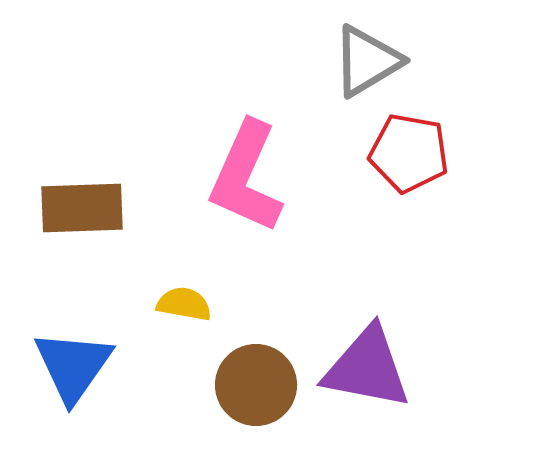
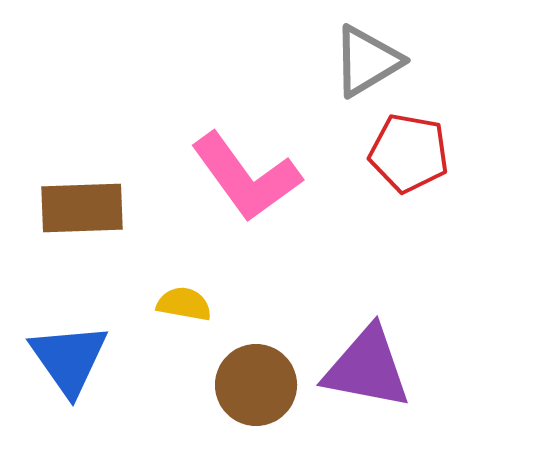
pink L-shape: rotated 60 degrees counterclockwise
blue triangle: moved 4 px left, 7 px up; rotated 10 degrees counterclockwise
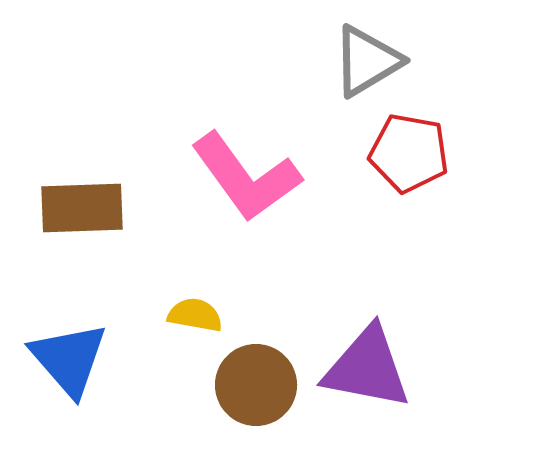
yellow semicircle: moved 11 px right, 11 px down
blue triangle: rotated 6 degrees counterclockwise
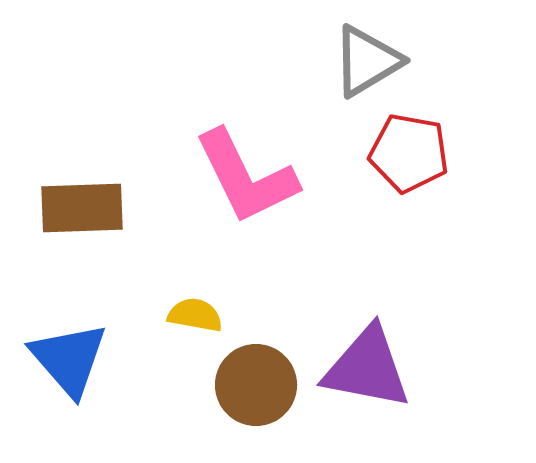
pink L-shape: rotated 10 degrees clockwise
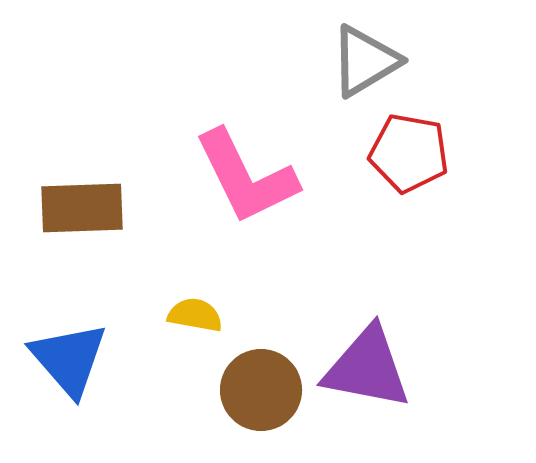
gray triangle: moved 2 px left
brown circle: moved 5 px right, 5 px down
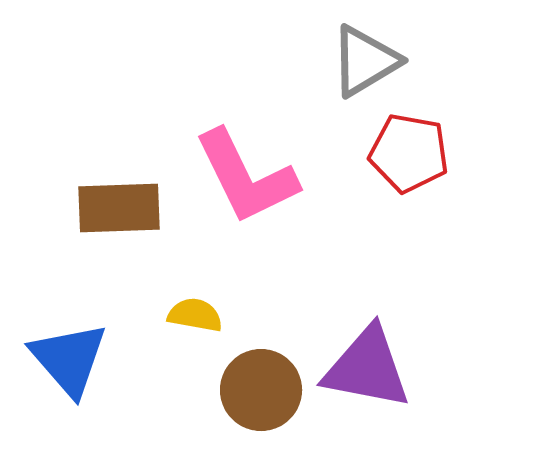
brown rectangle: moved 37 px right
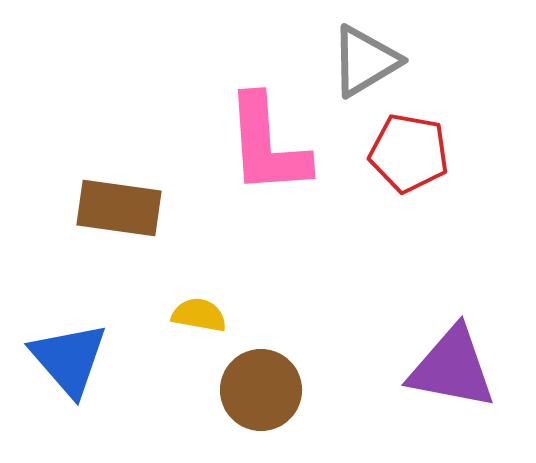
pink L-shape: moved 21 px right, 32 px up; rotated 22 degrees clockwise
brown rectangle: rotated 10 degrees clockwise
yellow semicircle: moved 4 px right
purple triangle: moved 85 px right
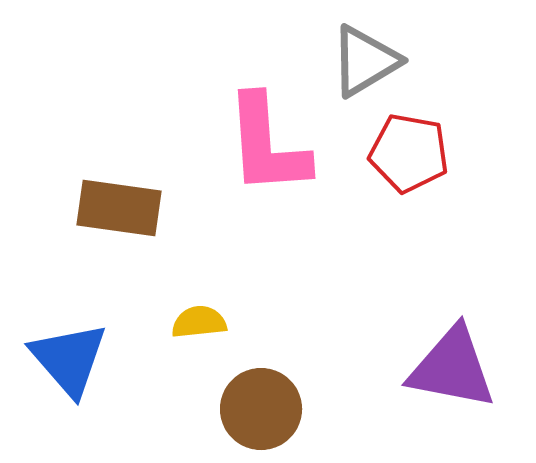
yellow semicircle: moved 7 px down; rotated 16 degrees counterclockwise
brown circle: moved 19 px down
